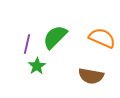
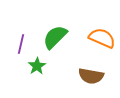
purple line: moved 6 px left
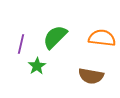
orange semicircle: rotated 16 degrees counterclockwise
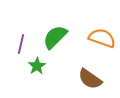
orange semicircle: rotated 12 degrees clockwise
brown semicircle: moved 1 px left, 3 px down; rotated 25 degrees clockwise
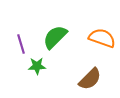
purple line: rotated 30 degrees counterclockwise
green star: rotated 30 degrees clockwise
brown semicircle: rotated 80 degrees counterclockwise
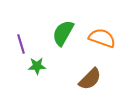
green semicircle: moved 8 px right, 4 px up; rotated 16 degrees counterclockwise
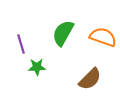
orange semicircle: moved 1 px right, 1 px up
green star: moved 1 px down
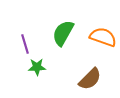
purple line: moved 4 px right
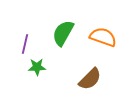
purple line: rotated 30 degrees clockwise
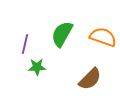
green semicircle: moved 1 px left, 1 px down
